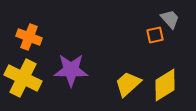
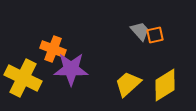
gray trapezoid: moved 30 px left, 12 px down
orange cross: moved 24 px right, 12 px down
purple star: moved 1 px up
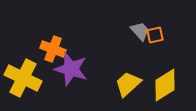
purple star: rotated 16 degrees clockwise
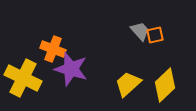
yellow diamond: rotated 12 degrees counterclockwise
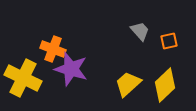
orange square: moved 14 px right, 6 px down
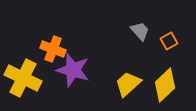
orange square: rotated 18 degrees counterclockwise
purple star: moved 2 px right, 1 px down
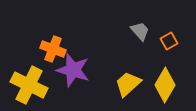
yellow cross: moved 6 px right, 7 px down
yellow diamond: rotated 16 degrees counterclockwise
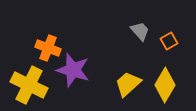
orange cross: moved 5 px left, 1 px up
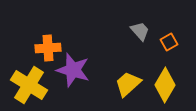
orange square: moved 1 px down
orange cross: rotated 25 degrees counterclockwise
yellow cross: rotated 6 degrees clockwise
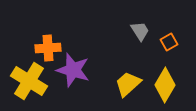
gray trapezoid: rotated 10 degrees clockwise
yellow cross: moved 4 px up
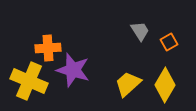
yellow cross: rotated 9 degrees counterclockwise
